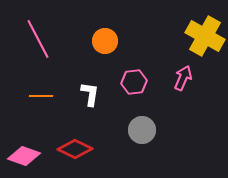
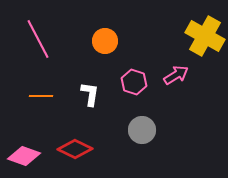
pink arrow: moved 7 px left, 3 px up; rotated 35 degrees clockwise
pink hexagon: rotated 25 degrees clockwise
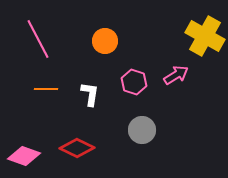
orange line: moved 5 px right, 7 px up
red diamond: moved 2 px right, 1 px up
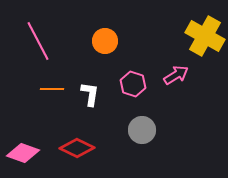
pink line: moved 2 px down
pink hexagon: moved 1 px left, 2 px down
orange line: moved 6 px right
pink diamond: moved 1 px left, 3 px up
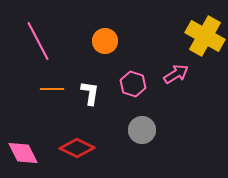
pink arrow: moved 1 px up
white L-shape: moved 1 px up
pink diamond: rotated 44 degrees clockwise
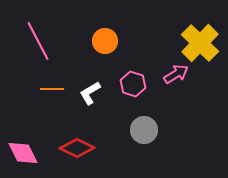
yellow cross: moved 5 px left, 7 px down; rotated 15 degrees clockwise
white L-shape: rotated 130 degrees counterclockwise
gray circle: moved 2 px right
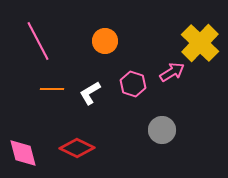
pink arrow: moved 4 px left, 2 px up
gray circle: moved 18 px right
pink diamond: rotated 12 degrees clockwise
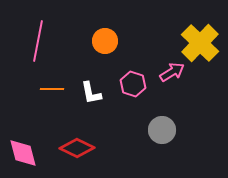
pink line: rotated 39 degrees clockwise
white L-shape: moved 1 px right; rotated 70 degrees counterclockwise
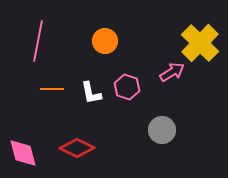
pink hexagon: moved 6 px left, 3 px down
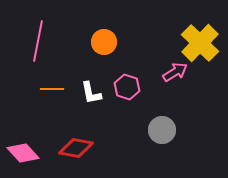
orange circle: moved 1 px left, 1 px down
pink arrow: moved 3 px right
red diamond: moved 1 px left; rotated 16 degrees counterclockwise
pink diamond: rotated 28 degrees counterclockwise
